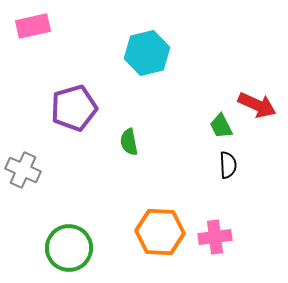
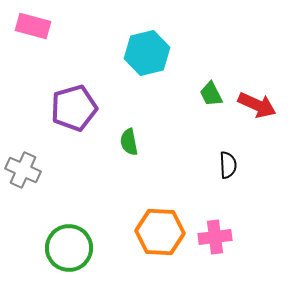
pink rectangle: rotated 28 degrees clockwise
green trapezoid: moved 10 px left, 32 px up
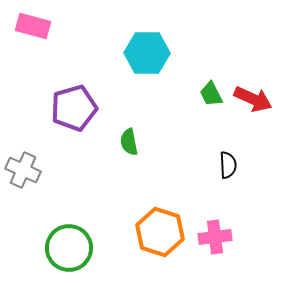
cyan hexagon: rotated 15 degrees clockwise
red arrow: moved 4 px left, 6 px up
orange hexagon: rotated 15 degrees clockwise
